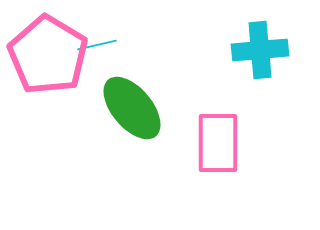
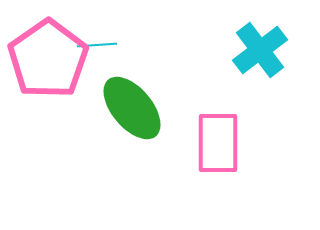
cyan line: rotated 9 degrees clockwise
cyan cross: rotated 32 degrees counterclockwise
pink pentagon: moved 4 px down; rotated 6 degrees clockwise
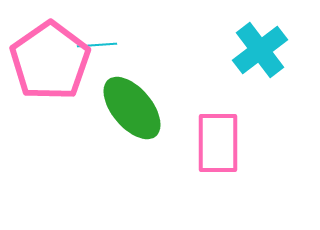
pink pentagon: moved 2 px right, 2 px down
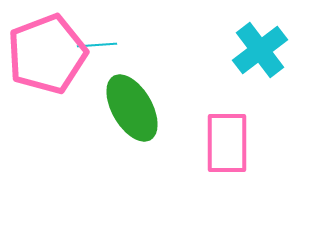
pink pentagon: moved 3 px left, 7 px up; rotated 14 degrees clockwise
green ellipse: rotated 10 degrees clockwise
pink rectangle: moved 9 px right
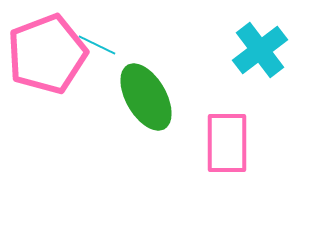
cyan line: rotated 30 degrees clockwise
green ellipse: moved 14 px right, 11 px up
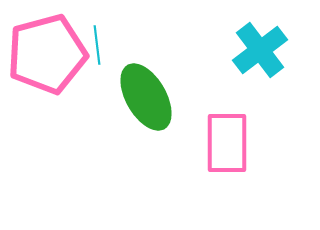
cyan line: rotated 57 degrees clockwise
pink pentagon: rotated 6 degrees clockwise
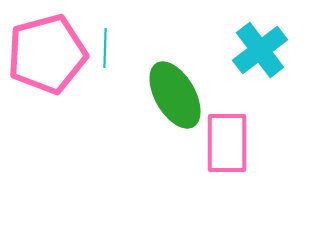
cyan line: moved 8 px right, 3 px down; rotated 9 degrees clockwise
green ellipse: moved 29 px right, 2 px up
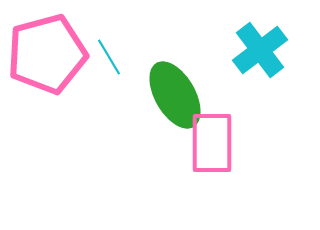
cyan line: moved 4 px right, 9 px down; rotated 33 degrees counterclockwise
pink rectangle: moved 15 px left
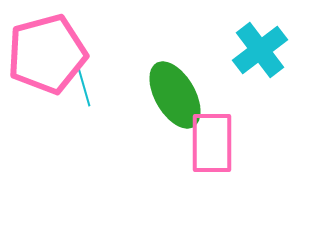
cyan line: moved 25 px left, 30 px down; rotated 15 degrees clockwise
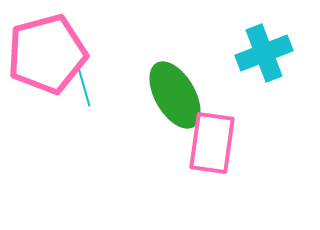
cyan cross: moved 4 px right, 3 px down; rotated 16 degrees clockwise
pink rectangle: rotated 8 degrees clockwise
